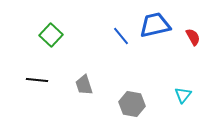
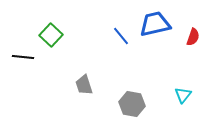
blue trapezoid: moved 1 px up
red semicircle: rotated 48 degrees clockwise
black line: moved 14 px left, 23 px up
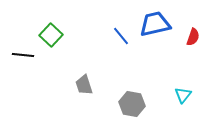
black line: moved 2 px up
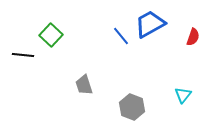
blue trapezoid: moved 5 px left; rotated 16 degrees counterclockwise
gray hexagon: moved 3 px down; rotated 10 degrees clockwise
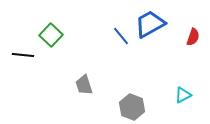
cyan triangle: rotated 24 degrees clockwise
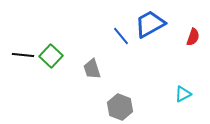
green square: moved 21 px down
gray trapezoid: moved 8 px right, 16 px up
cyan triangle: moved 1 px up
gray hexagon: moved 12 px left
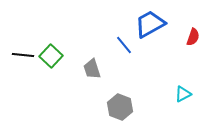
blue line: moved 3 px right, 9 px down
